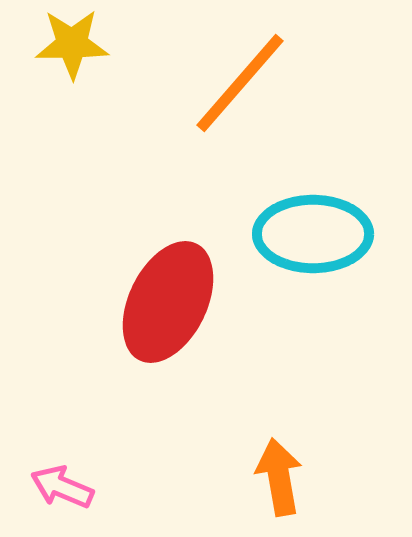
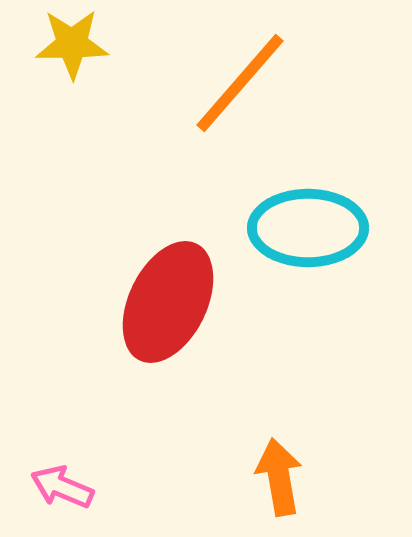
cyan ellipse: moved 5 px left, 6 px up
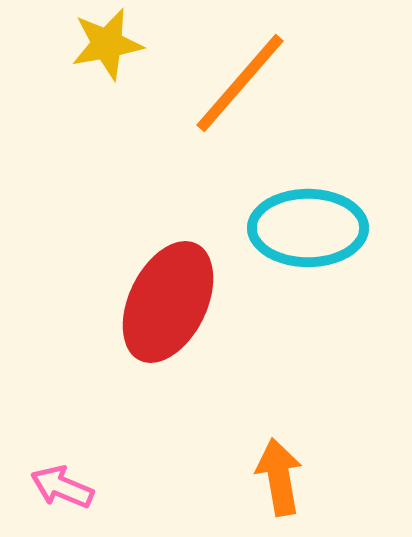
yellow star: moved 35 px right; rotated 10 degrees counterclockwise
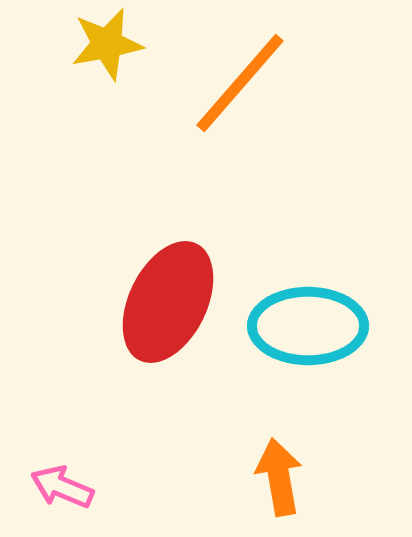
cyan ellipse: moved 98 px down
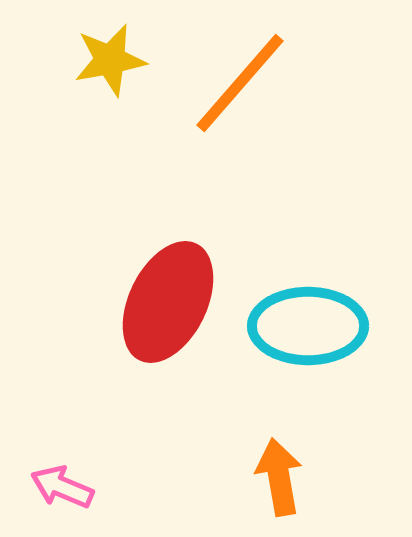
yellow star: moved 3 px right, 16 px down
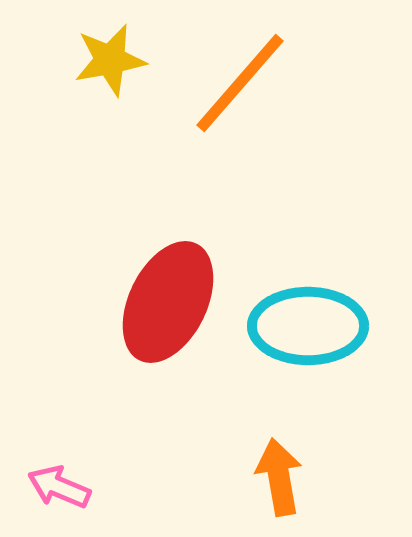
pink arrow: moved 3 px left
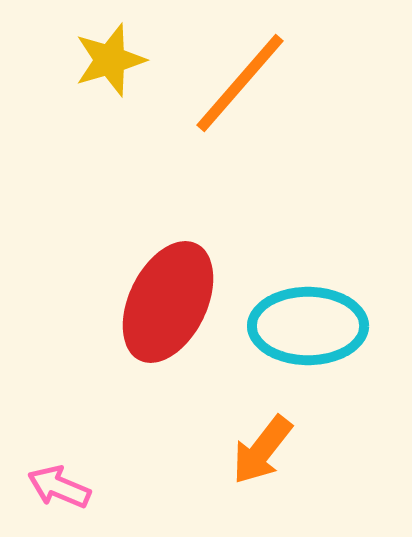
yellow star: rotated 6 degrees counterclockwise
orange arrow: moved 17 px left, 27 px up; rotated 132 degrees counterclockwise
